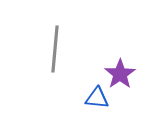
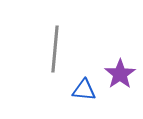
blue triangle: moved 13 px left, 8 px up
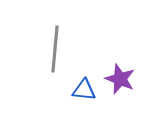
purple star: moved 5 px down; rotated 16 degrees counterclockwise
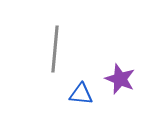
blue triangle: moved 3 px left, 4 px down
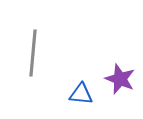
gray line: moved 22 px left, 4 px down
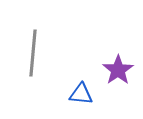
purple star: moved 2 px left, 9 px up; rotated 16 degrees clockwise
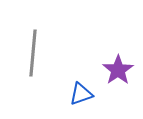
blue triangle: rotated 25 degrees counterclockwise
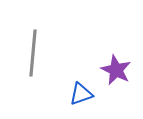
purple star: moved 2 px left; rotated 12 degrees counterclockwise
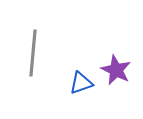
blue triangle: moved 11 px up
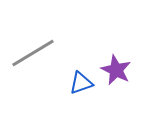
gray line: rotated 54 degrees clockwise
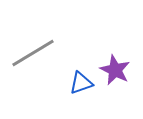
purple star: moved 1 px left
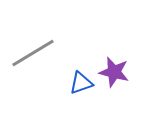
purple star: moved 1 px left, 2 px down; rotated 12 degrees counterclockwise
